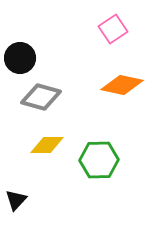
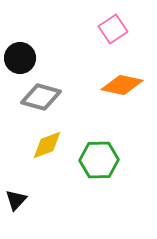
yellow diamond: rotated 20 degrees counterclockwise
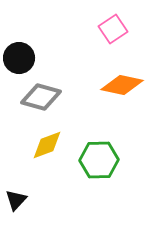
black circle: moved 1 px left
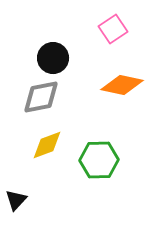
black circle: moved 34 px right
gray diamond: rotated 27 degrees counterclockwise
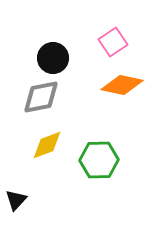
pink square: moved 13 px down
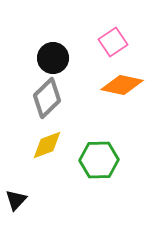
gray diamond: moved 6 px right, 1 px down; rotated 33 degrees counterclockwise
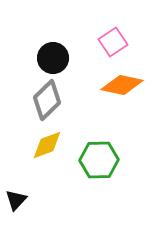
gray diamond: moved 2 px down
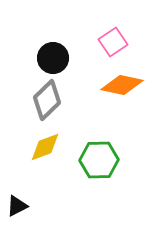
yellow diamond: moved 2 px left, 2 px down
black triangle: moved 1 px right, 6 px down; rotated 20 degrees clockwise
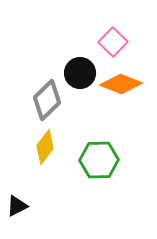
pink square: rotated 12 degrees counterclockwise
black circle: moved 27 px right, 15 px down
orange diamond: moved 1 px left, 1 px up; rotated 9 degrees clockwise
yellow diamond: rotated 32 degrees counterclockwise
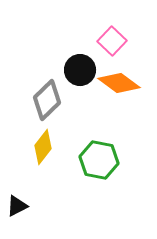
pink square: moved 1 px left, 1 px up
black circle: moved 3 px up
orange diamond: moved 2 px left, 1 px up; rotated 15 degrees clockwise
yellow diamond: moved 2 px left
green hexagon: rotated 12 degrees clockwise
